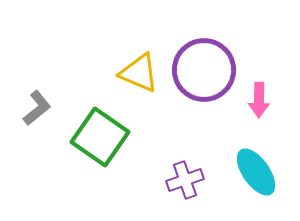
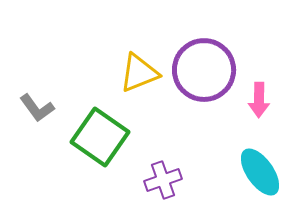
yellow triangle: rotated 45 degrees counterclockwise
gray L-shape: rotated 93 degrees clockwise
cyan ellipse: moved 4 px right
purple cross: moved 22 px left
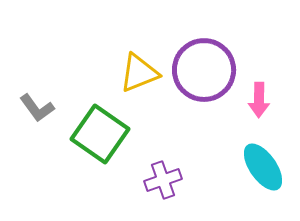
green square: moved 3 px up
cyan ellipse: moved 3 px right, 5 px up
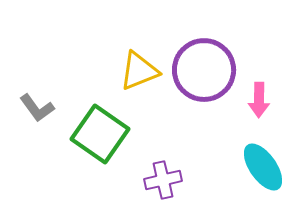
yellow triangle: moved 2 px up
purple cross: rotated 6 degrees clockwise
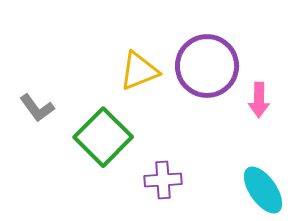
purple circle: moved 3 px right, 4 px up
green square: moved 3 px right, 3 px down; rotated 10 degrees clockwise
cyan ellipse: moved 23 px down
purple cross: rotated 9 degrees clockwise
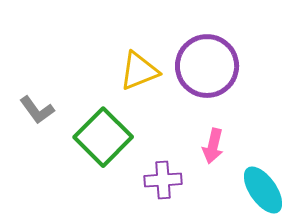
pink arrow: moved 46 px left, 46 px down; rotated 12 degrees clockwise
gray L-shape: moved 2 px down
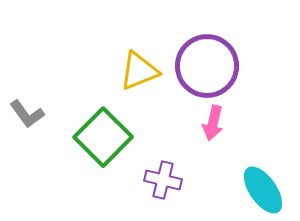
gray L-shape: moved 10 px left, 4 px down
pink arrow: moved 23 px up
purple cross: rotated 18 degrees clockwise
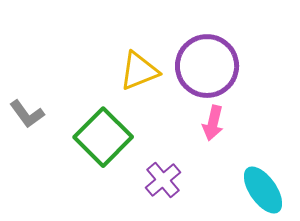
purple cross: rotated 36 degrees clockwise
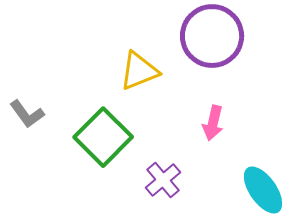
purple circle: moved 5 px right, 30 px up
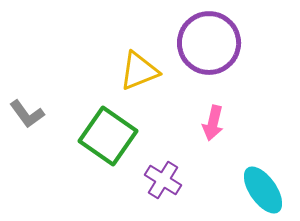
purple circle: moved 3 px left, 7 px down
green square: moved 5 px right, 1 px up; rotated 10 degrees counterclockwise
purple cross: rotated 18 degrees counterclockwise
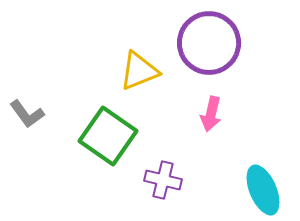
pink arrow: moved 2 px left, 9 px up
purple cross: rotated 18 degrees counterclockwise
cyan ellipse: rotated 12 degrees clockwise
